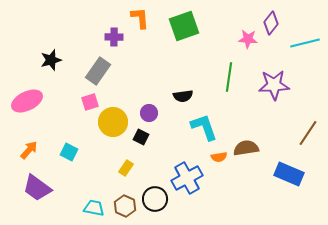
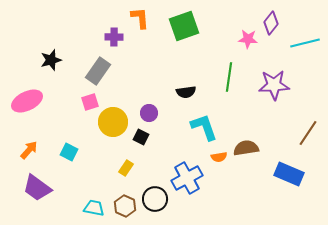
black semicircle: moved 3 px right, 4 px up
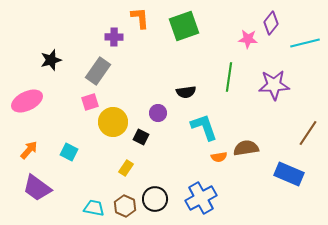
purple circle: moved 9 px right
blue cross: moved 14 px right, 20 px down
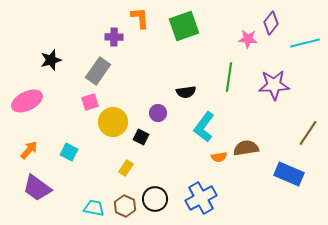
cyan L-shape: rotated 124 degrees counterclockwise
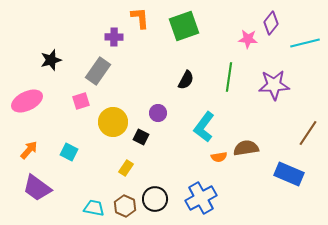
black semicircle: moved 12 px up; rotated 54 degrees counterclockwise
pink square: moved 9 px left, 1 px up
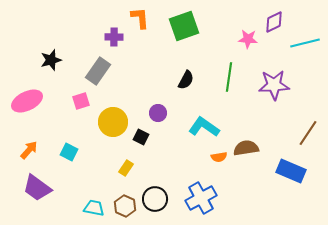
purple diamond: moved 3 px right, 1 px up; rotated 25 degrees clockwise
cyan L-shape: rotated 88 degrees clockwise
blue rectangle: moved 2 px right, 3 px up
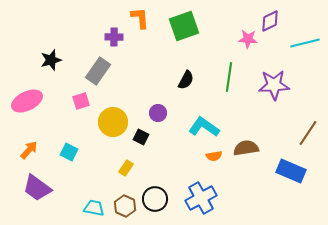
purple diamond: moved 4 px left, 1 px up
orange semicircle: moved 5 px left, 1 px up
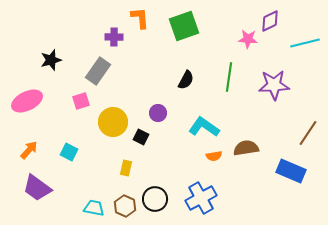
yellow rectangle: rotated 21 degrees counterclockwise
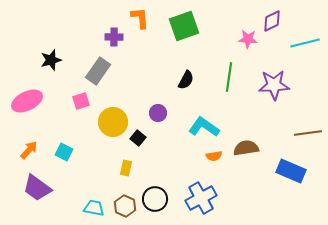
purple diamond: moved 2 px right
brown line: rotated 48 degrees clockwise
black square: moved 3 px left, 1 px down; rotated 14 degrees clockwise
cyan square: moved 5 px left
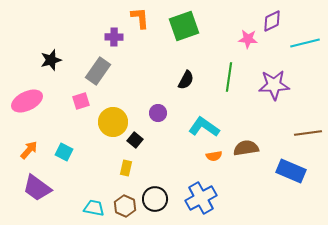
black square: moved 3 px left, 2 px down
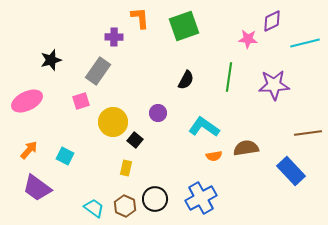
cyan square: moved 1 px right, 4 px down
blue rectangle: rotated 24 degrees clockwise
cyan trapezoid: rotated 25 degrees clockwise
